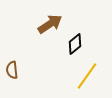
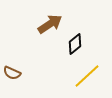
brown semicircle: moved 3 px down; rotated 60 degrees counterclockwise
yellow line: rotated 12 degrees clockwise
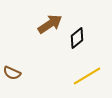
black diamond: moved 2 px right, 6 px up
yellow line: rotated 12 degrees clockwise
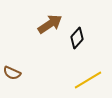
black diamond: rotated 10 degrees counterclockwise
yellow line: moved 1 px right, 4 px down
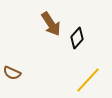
brown arrow: moved 1 px right; rotated 90 degrees clockwise
yellow line: rotated 16 degrees counterclockwise
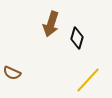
brown arrow: rotated 50 degrees clockwise
black diamond: rotated 25 degrees counterclockwise
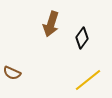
black diamond: moved 5 px right; rotated 20 degrees clockwise
yellow line: rotated 8 degrees clockwise
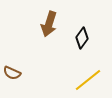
brown arrow: moved 2 px left
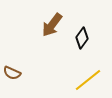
brown arrow: moved 3 px right, 1 px down; rotated 20 degrees clockwise
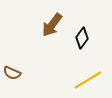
yellow line: rotated 8 degrees clockwise
